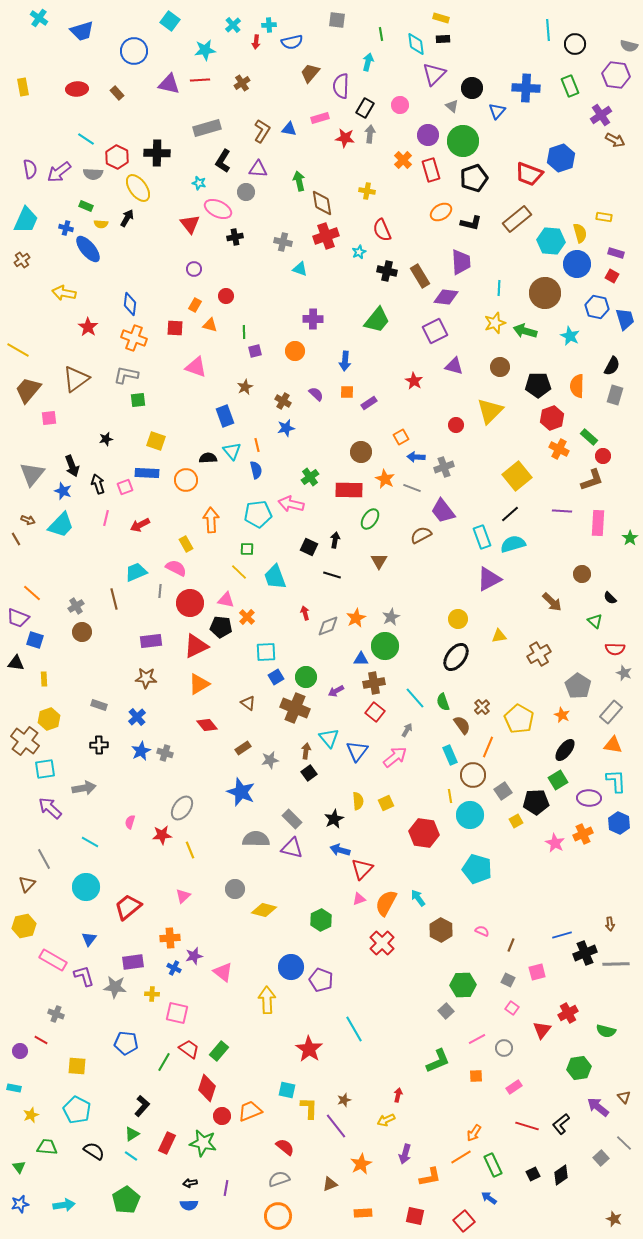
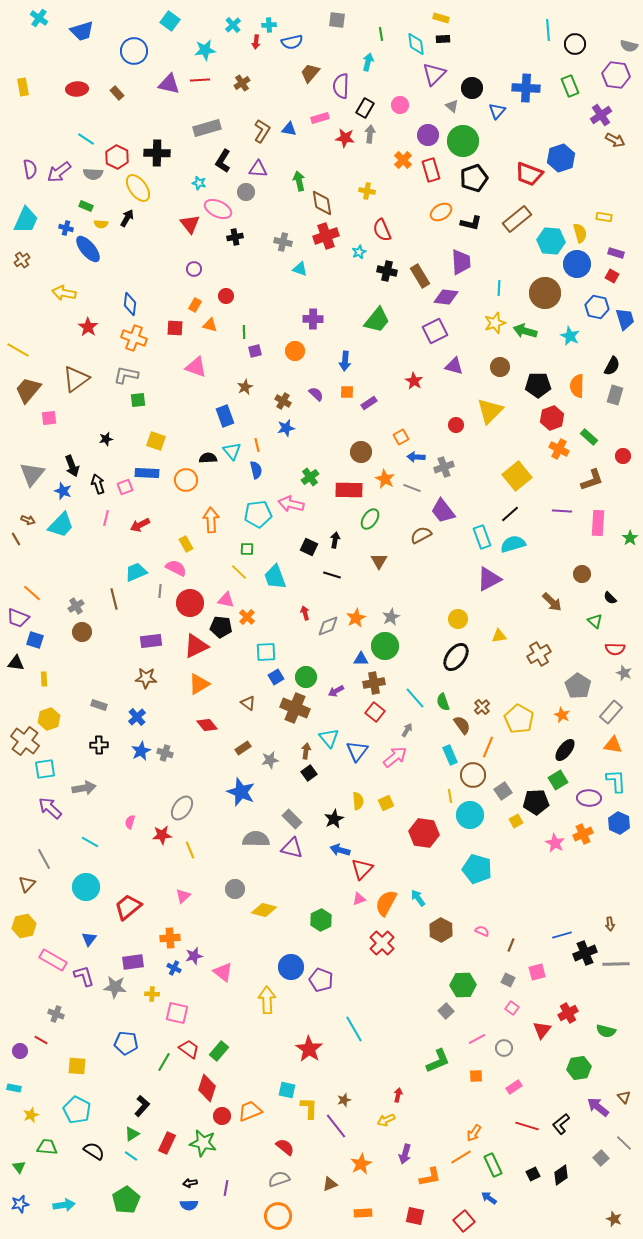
red circle at (603, 456): moved 20 px right
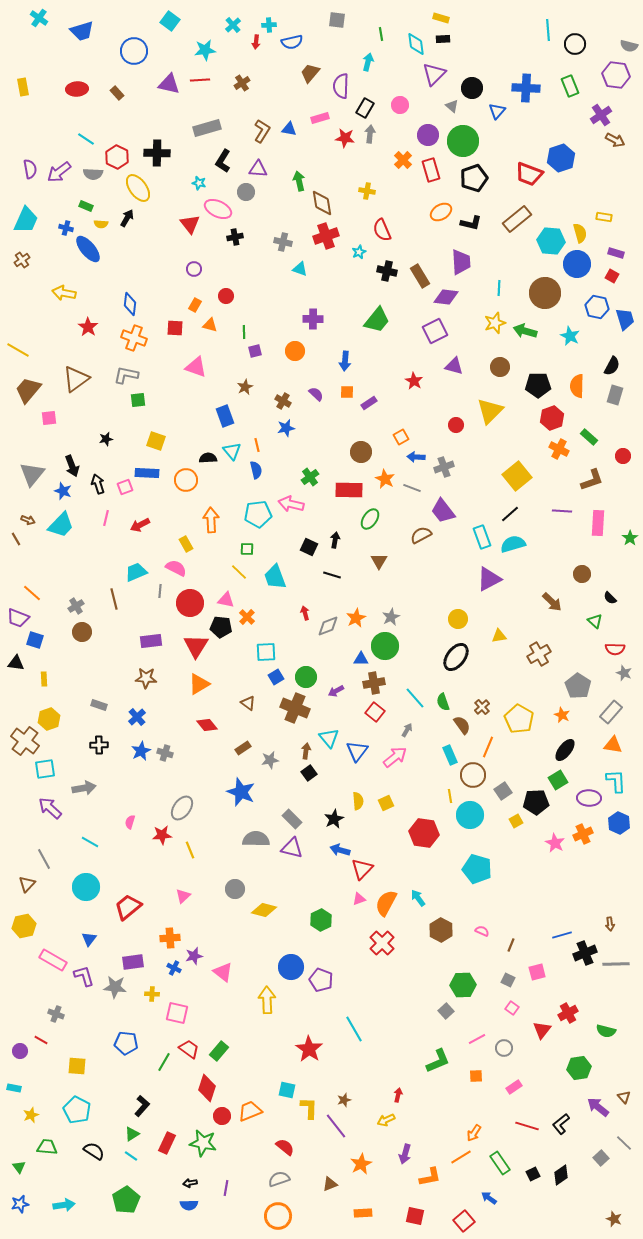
red triangle at (196, 646): rotated 32 degrees counterclockwise
green rectangle at (493, 1165): moved 7 px right, 2 px up; rotated 10 degrees counterclockwise
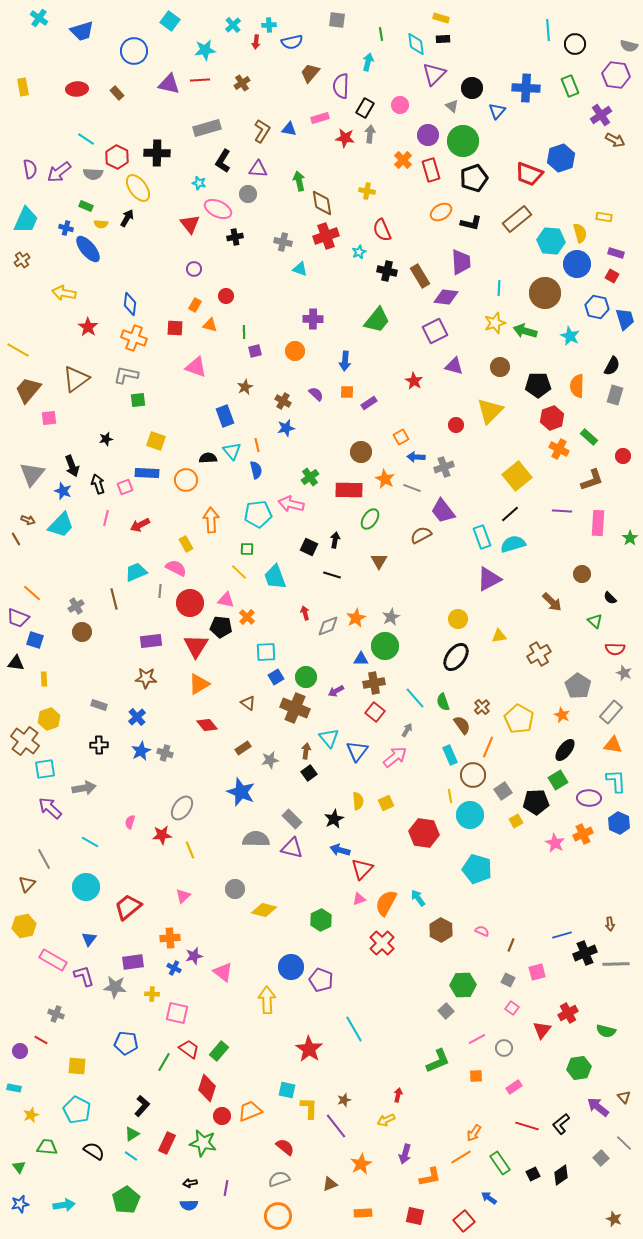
gray circle at (246, 192): moved 2 px right, 2 px down
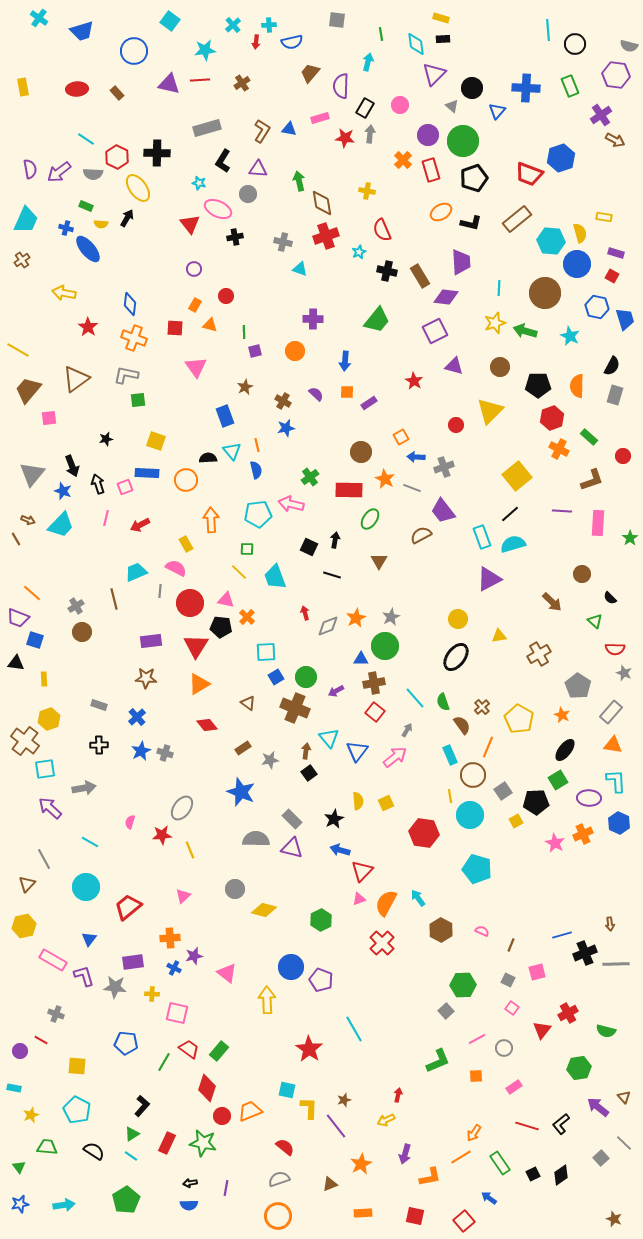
pink triangle at (196, 367): rotated 35 degrees clockwise
red triangle at (362, 869): moved 2 px down
pink triangle at (223, 972): moved 4 px right, 1 px down
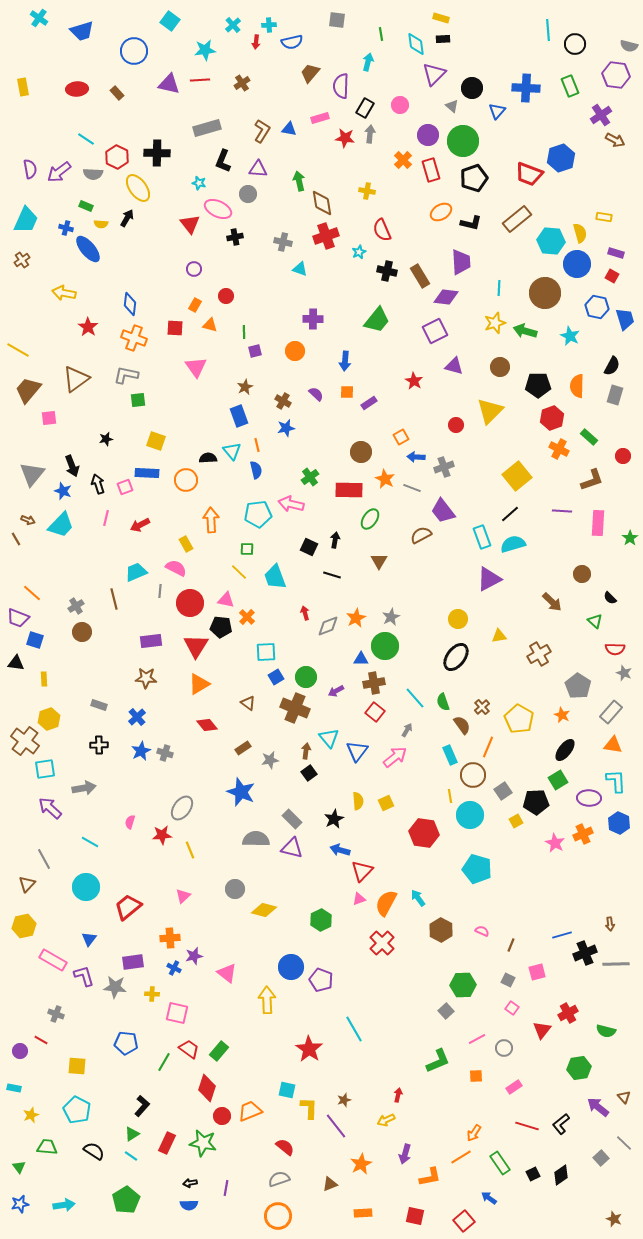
black L-shape at (223, 161): rotated 10 degrees counterclockwise
blue rectangle at (225, 416): moved 14 px right
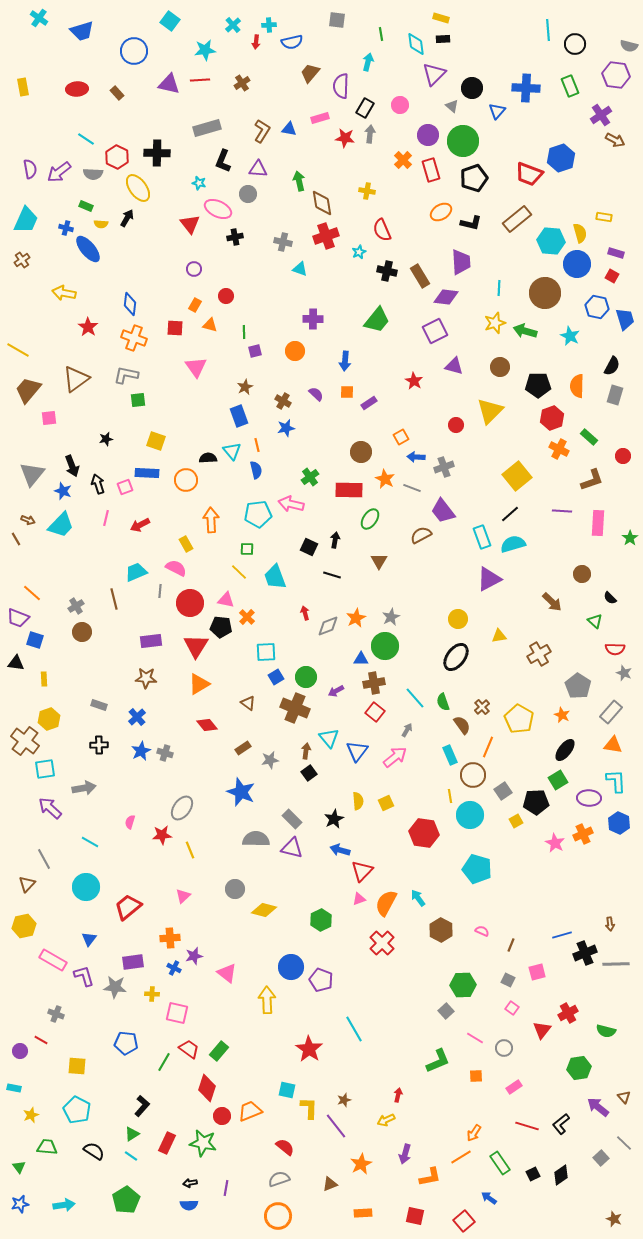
pink line at (477, 1039): moved 2 px left, 1 px up; rotated 60 degrees clockwise
